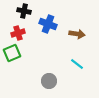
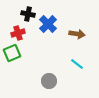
black cross: moved 4 px right, 3 px down
blue cross: rotated 24 degrees clockwise
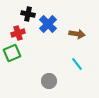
cyan line: rotated 16 degrees clockwise
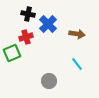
red cross: moved 8 px right, 4 px down
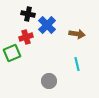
blue cross: moved 1 px left, 1 px down
cyan line: rotated 24 degrees clockwise
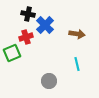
blue cross: moved 2 px left
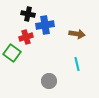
blue cross: rotated 36 degrees clockwise
green square: rotated 30 degrees counterclockwise
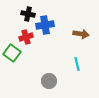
brown arrow: moved 4 px right
